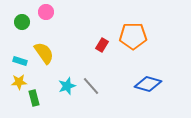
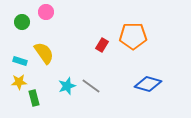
gray line: rotated 12 degrees counterclockwise
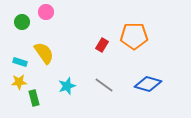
orange pentagon: moved 1 px right
cyan rectangle: moved 1 px down
gray line: moved 13 px right, 1 px up
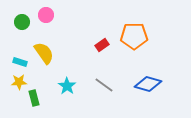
pink circle: moved 3 px down
red rectangle: rotated 24 degrees clockwise
cyan star: rotated 18 degrees counterclockwise
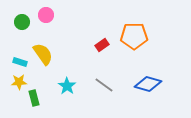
yellow semicircle: moved 1 px left, 1 px down
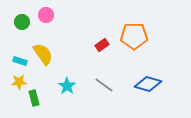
cyan rectangle: moved 1 px up
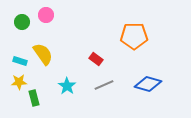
red rectangle: moved 6 px left, 14 px down; rotated 72 degrees clockwise
gray line: rotated 60 degrees counterclockwise
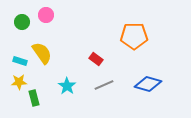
yellow semicircle: moved 1 px left, 1 px up
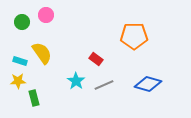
yellow star: moved 1 px left, 1 px up
cyan star: moved 9 px right, 5 px up
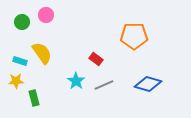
yellow star: moved 2 px left
